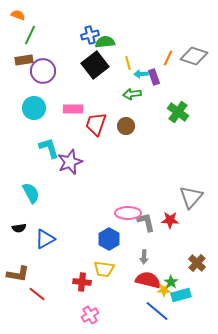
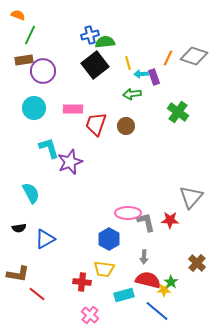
cyan rectangle: moved 57 px left
pink cross: rotated 18 degrees counterclockwise
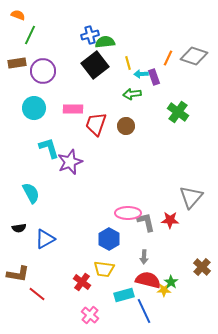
brown rectangle: moved 7 px left, 3 px down
brown cross: moved 5 px right, 4 px down
red cross: rotated 30 degrees clockwise
blue line: moved 13 px left; rotated 25 degrees clockwise
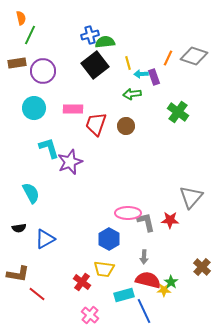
orange semicircle: moved 3 px right, 3 px down; rotated 56 degrees clockwise
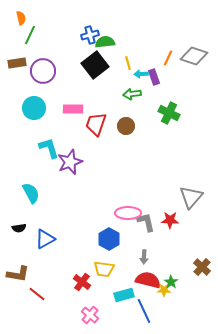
green cross: moved 9 px left, 1 px down; rotated 10 degrees counterclockwise
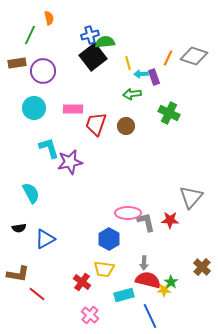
orange semicircle: moved 28 px right
black square: moved 2 px left, 8 px up
purple star: rotated 10 degrees clockwise
gray arrow: moved 6 px down
blue line: moved 6 px right, 5 px down
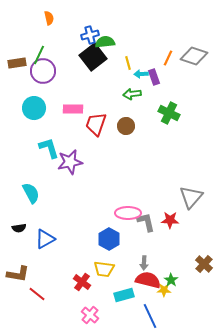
green line: moved 9 px right, 20 px down
brown cross: moved 2 px right, 3 px up
green star: moved 2 px up
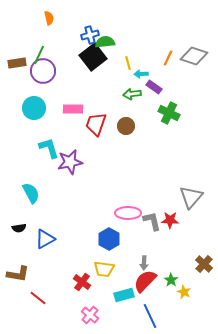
purple rectangle: moved 10 px down; rotated 35 degrees counterclockwise
gray L-shape: moved 6 px right, 1 px up
red semicircle: moved 3 px left, 1 px down; rotated 60 degrees counterclockwise
yellow star: moved 20 px right, 2 px down; rotated 24 degrees clockwise
red line: moved 1 px right, 4 px down
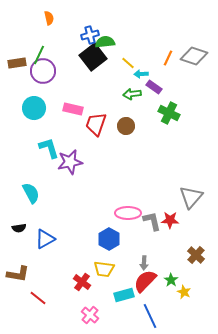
yellow line: rotated 32 degrees counterclockwise
pink rectangle: rotated 12 degrees clockwise
brown cross: moved 8 px left, 9 px up
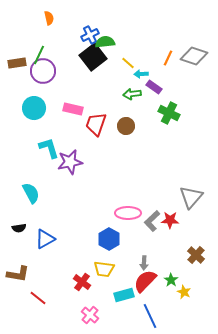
blue cross: rotated 12 degrees counterclockwise
gray L-shape: rotated 120 degrees counterclockwise
